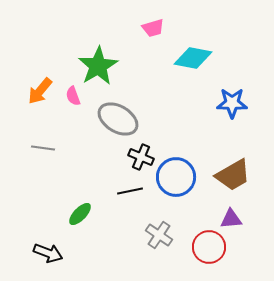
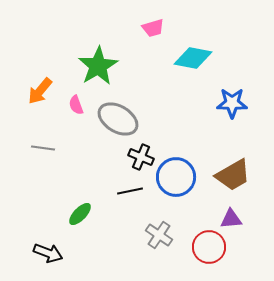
pink semicircle: moved 3 px right, 9 px down
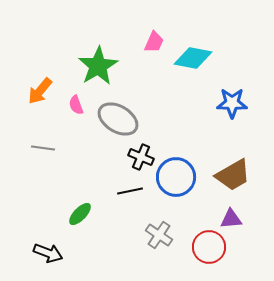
pink trapezoid: moved 1 px right, 14 px down; rotated 50 degrees counterclockwise
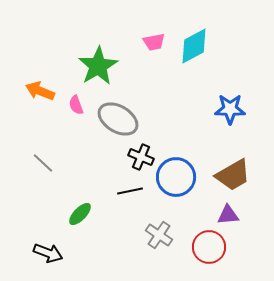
pink trapezoid: rotated 55 degrees clockwise
cyan diamond: moved 1 px right, 12 px up; rotated 39 degrees counterclockwise
orange arrow: rotated 72 degrees clockwise
blue star: moved 2 px left, 6 px down
gray line: moved 15 px down; rotated 35 degrees clockwise
purple triangle: moved 3 px left, 4 px up
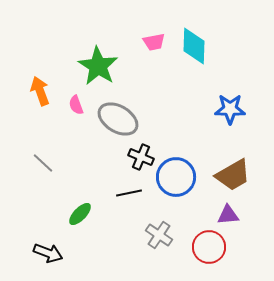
cyan diamond: rotated 60 degrees counterclockwise
green star: rotated 9 degrees counterclockwise
orange arrow: rotated 48 degrees clockwise
black line: moved 1 px left, 2 px down
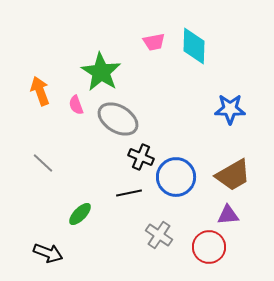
green star: moved 3 px right, 6 px down
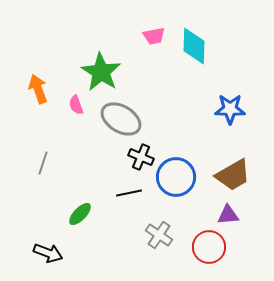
pink trapezoid: moved 6 px up
orange arrow: moved 2 px left, 2 px up
gray ellipse: moved 3 px right
gray line: rotated 65 degrees clockwise
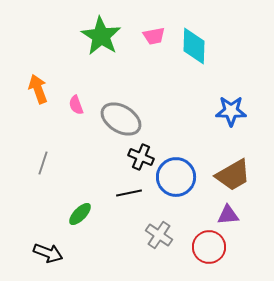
green star: moved 36 px up
blue star: moved 1 px right, 2 px down
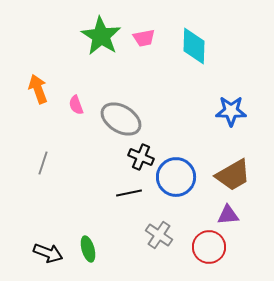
pink trapezoid: moved 10 px left, 2 px down
green ellipse: moved 8 px right, 35 px down; rotated 60 degrees counterclockwise
